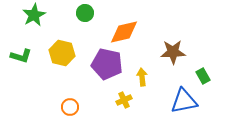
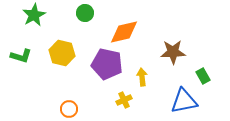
orange circle: moved 1 px left, 2 px down
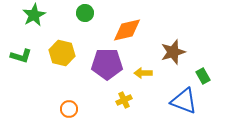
orange diamond: moved 3 px right, 2 px up
brown star: rotated 15 degrees counterclockwise
purple pentagon: rotated 12 degrees counterclockwise
yellow arrow: moved 1 px right, 4 px up; rotated 84 degrees counterclockwise
blue triangle: rotated 32 degrees clockwise
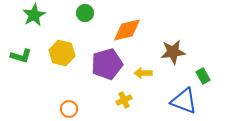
brown star: rotated 10 degrees clockwise
purple pentagon: rotated 16 degrees counterclockwise
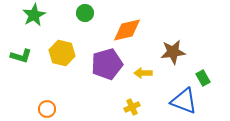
green rectangle: moved 2 px down
yellow cross: moved 8 px right, 7 px down
orange circle: moved 22 px left
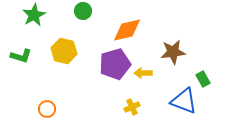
green circle: moved 2 px left, 2 px up
yellow hexagon: moved 2 px right, 2 px up
purple pentagon: moved 8 px right
green rectangle: moved 1 px down
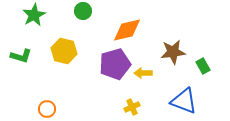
green rectangle: moved 13 px up
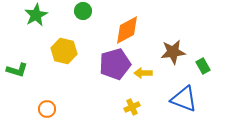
green star: moved 2 px right
orange diamond: rotated 16 degrees counterclockwise
green L-shape: moved 4 px left, 14 px down
blue triangle: moved 2 px up
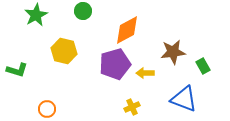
yellow arrow: moved 2 px right
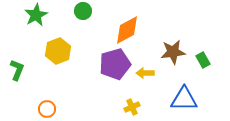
yellow hexagon: moved 6 px left; rotated 25 degrees clockwise
green rectangle: moved 6 px up
green L-shape: rotated 85 degrees counterclockwise
blue triangle: rotated 20 degrees counterclockwise
